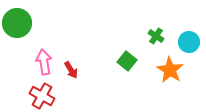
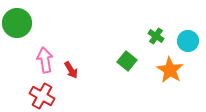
cyan circle: moved 1 px left, 1 px up
pink arrow: moved 1 px right, 2 px up
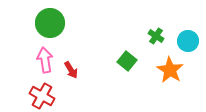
green circle: moved 33 px right
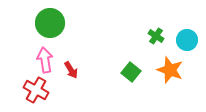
cyan circle: moved 1 px left, 1 px up
green square: moved 4 px right, 11 px down
orange star: rotated 12 degrees counterclockwise
red cross: moved 6 px left, 6 px up
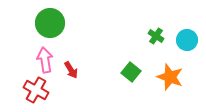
orange star: moved 7 px down
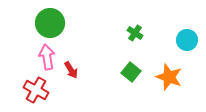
green cross: moved 21 px left, 3 px up
pink arrow: moved 2 px right, 3 px up
orange star: moved 1 px left
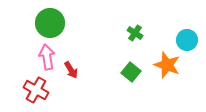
orange star: moved 2 px left, 12 px up
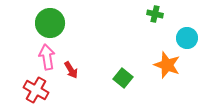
green cross: moved 20 px right, 19 px up; rotated 21 degrees counterclockwise
cyan circle: moved 2 px up
green square: moved 8 px left, 6 px down
